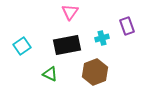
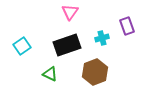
black rectangle: rotated 8 degrees counterclockwise
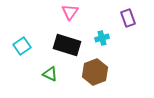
purple rectangle: moved 1 px right, 8 px up
black rectangle: rotated 36 degrees clockwise
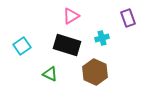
pink triangle: moved 1 px right, 4 px down; rotated 24 degrees clockwise
brown hexagon: rotated 15 degrees counterclockwise
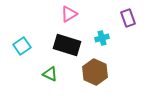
pink triangle: moved 2 px left, 2 px up
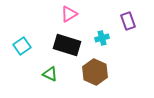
purple rectangle: moved 3 px down
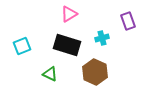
cyan square: rotated 12 degrees clockwise
